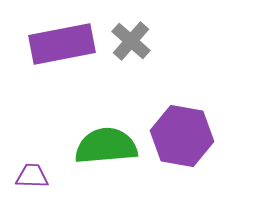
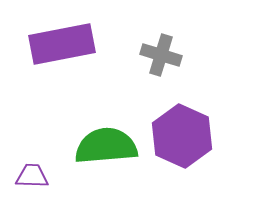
gray cross: moved 30 px right, 14 px down; rotated 24 degrees counterclockwise
purple hexagon: rotated 14 degrees clockwise
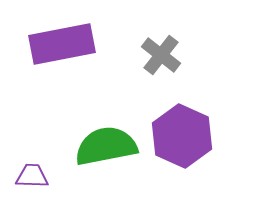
gray cross: rotated 21 degrees clockwise
green semicircle: rotated 6 degrees counterclockwise
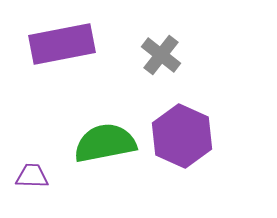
green semicircle: moved 1 px left, 3 px up
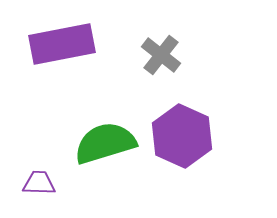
green semicircle: rotated 6 degrees counterclockwise
purple trapezoid: moved 7 px right, 7 px down
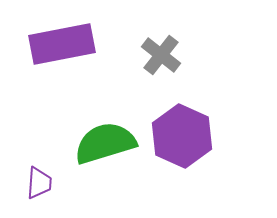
purple trapezoid: rotated 92 degrees clockwise
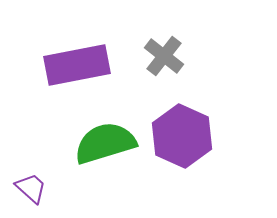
purple rectangle: moved 15 px right, 21 px down
gray cross: moved 3 px right, 1 px down
purple trapezoid: moved 8 px left, 5 px down; rotated 52 degrees counterclockwise
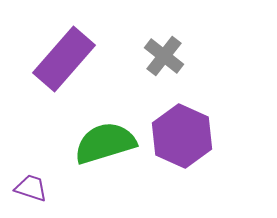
purple rectangle: moved 13 px left, 6 px up; rotated 38 degrees counterclockwise
purple trapezoid: rotated 24 degrees counterclockwise
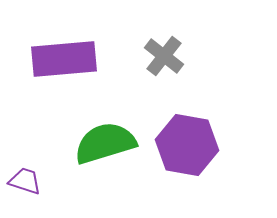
purple rectangle: rotated 44 degrees clockwise
purple hexagon: moved 5 px right, 9 px down; rotated 14 degrees counterclockwise
purple trapezoid: moved 6 px left, 7 px up
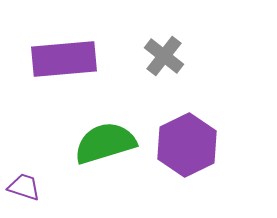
purple hexagon: rotated 24 degrees clockwise
purple trapezoid: moved 1 px left, 6 px down
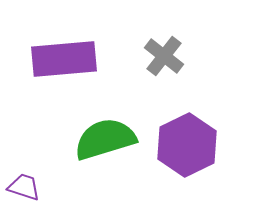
green semicircle: moved 4 px up
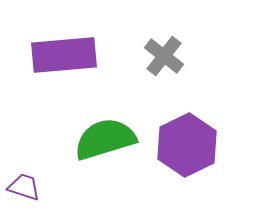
purple rectangle: moved 4 px up
